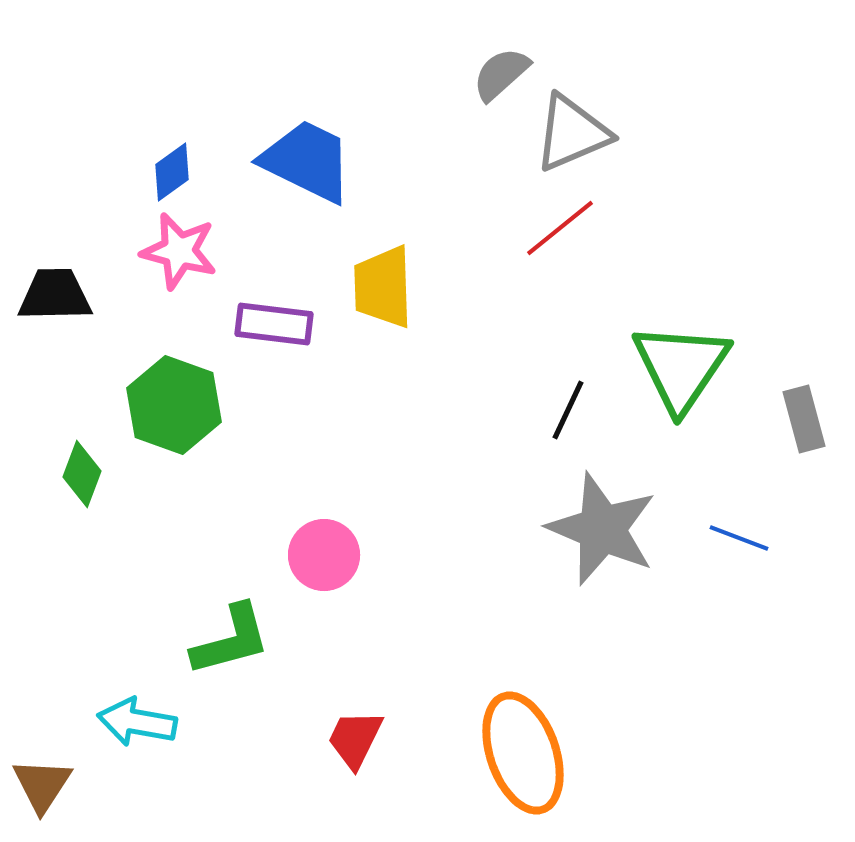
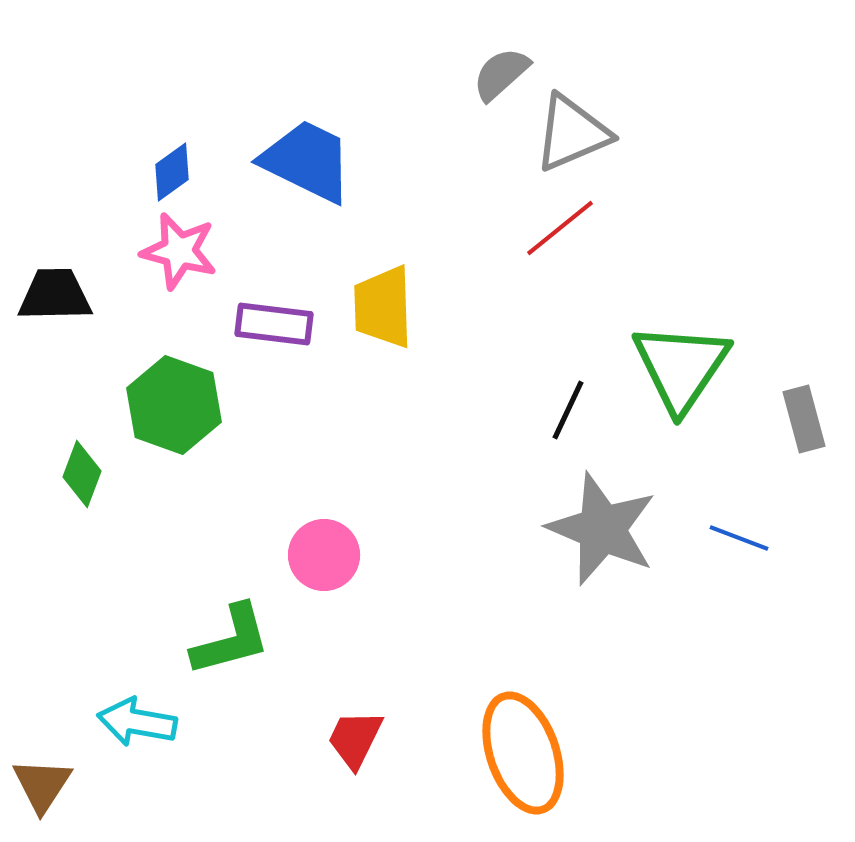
yellow trapezoid: moved 20 px down
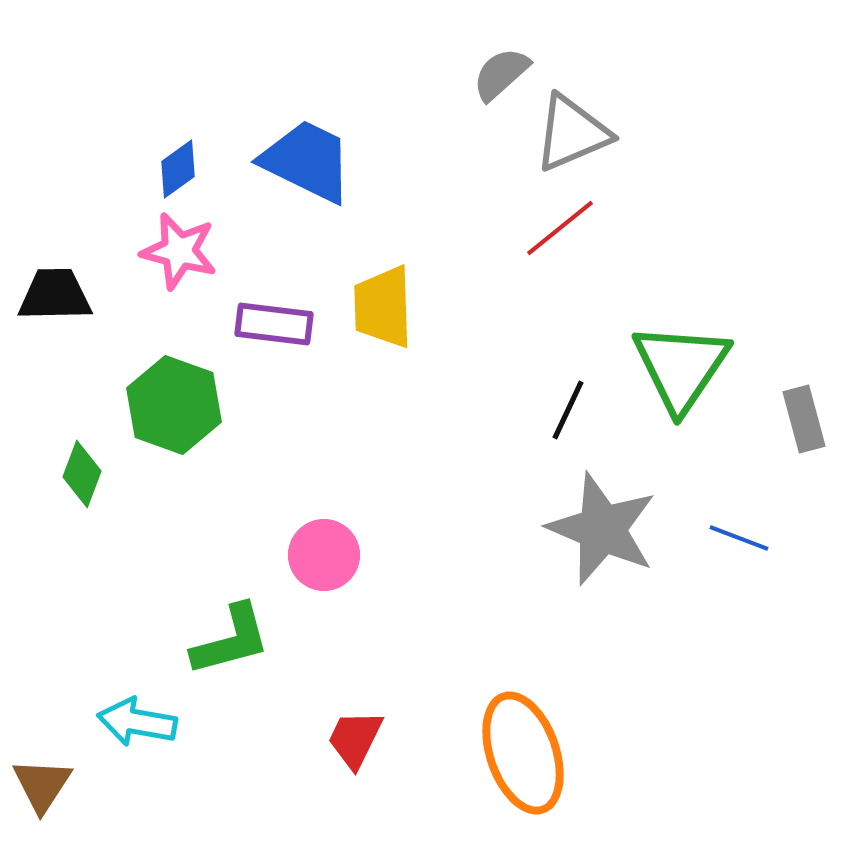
blue diamond: moved 6 px right, 3 px up
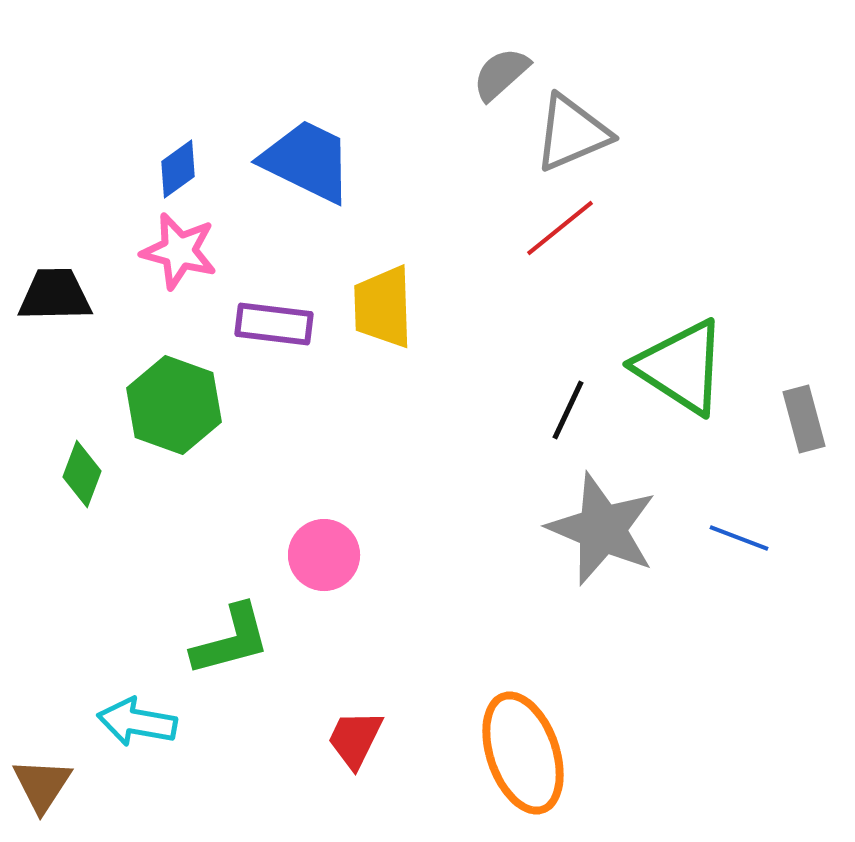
green triangle: rotated 31 degrees counterclockwise
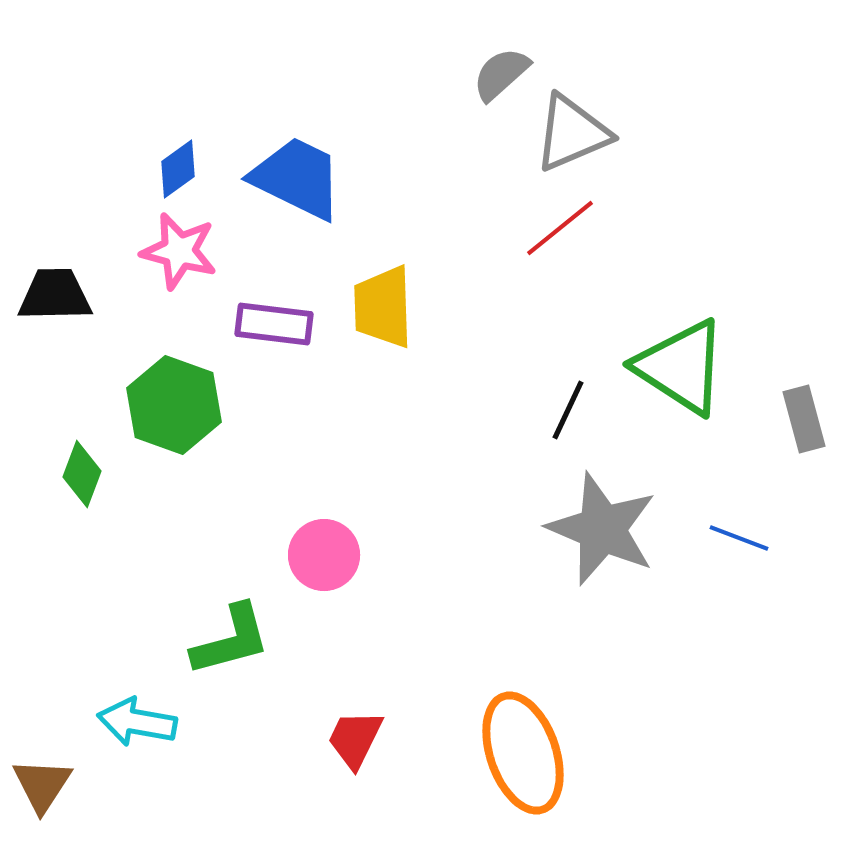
blue trapezoid: moved 10 px left, 17 px down
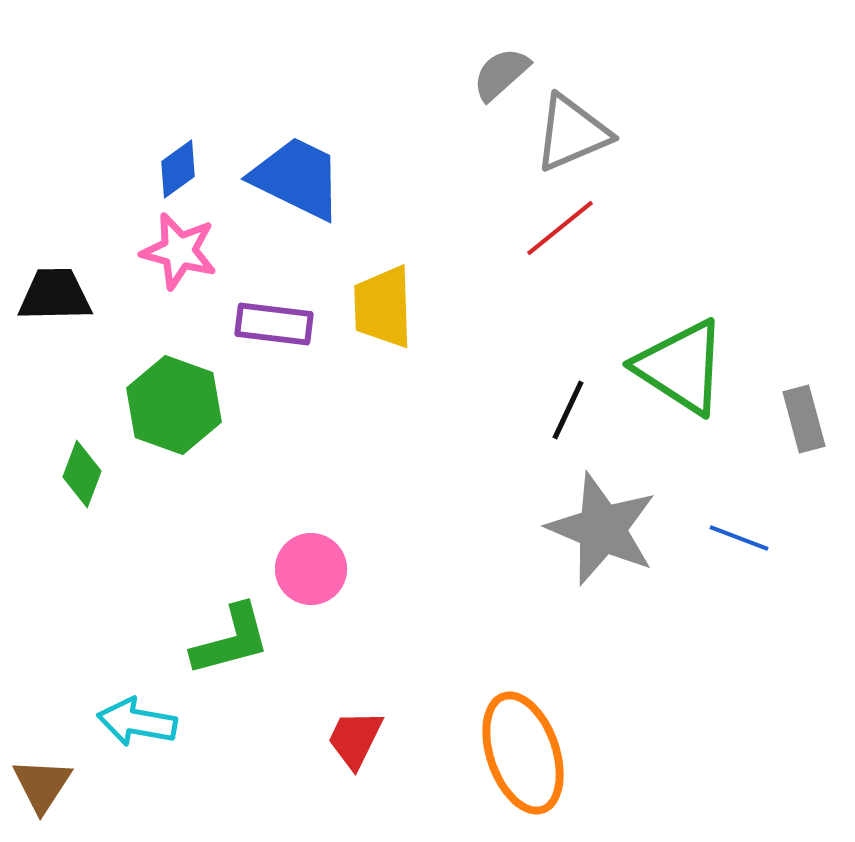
pink circle: moved 13 px left, 14 px down
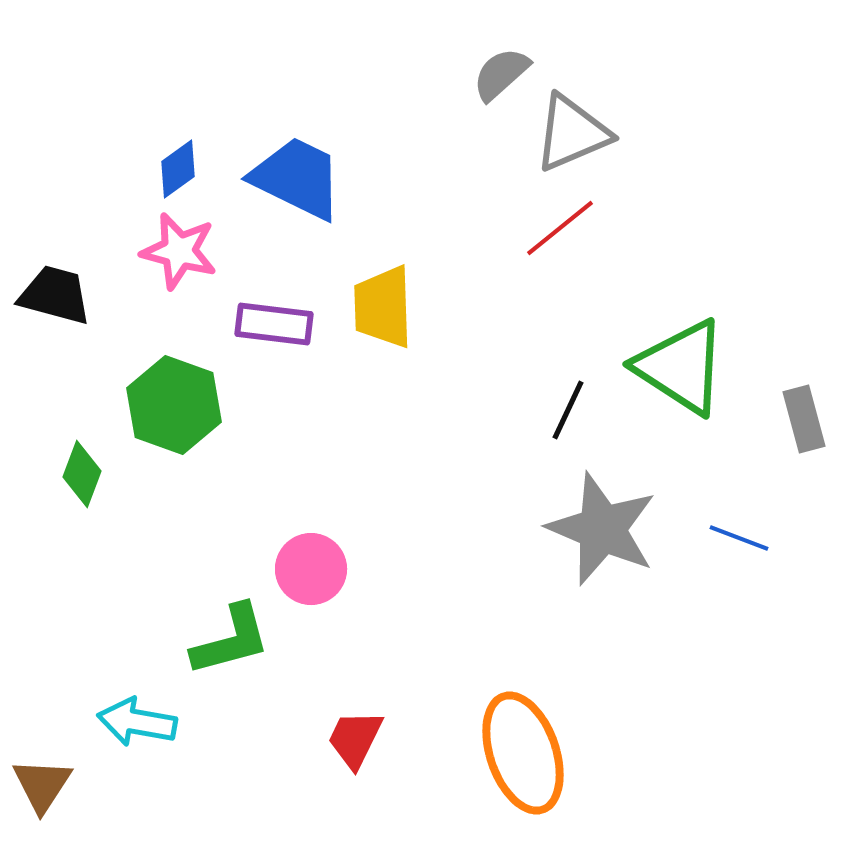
black trapezoid: rotated 16 degrees clockwise
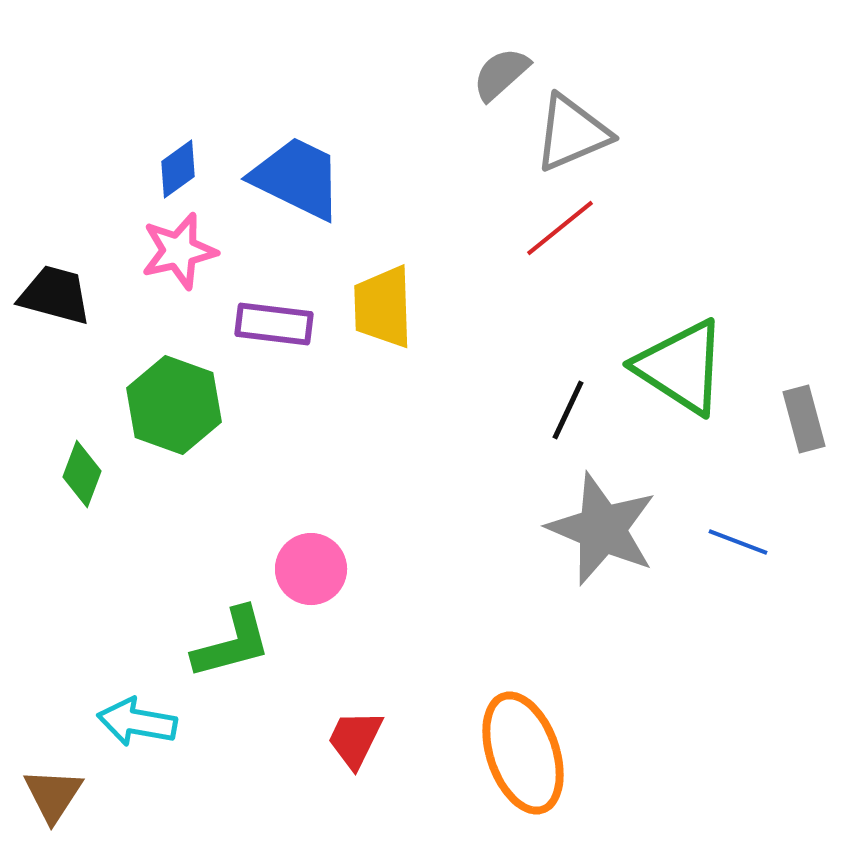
pink star: rotated 28 degrees counterclockwise
blue line: moved 1 px left, 4 px down
green L-shape: moved 1 px right, 3 px down
brown triangle: moved 11 px right, 10 px down
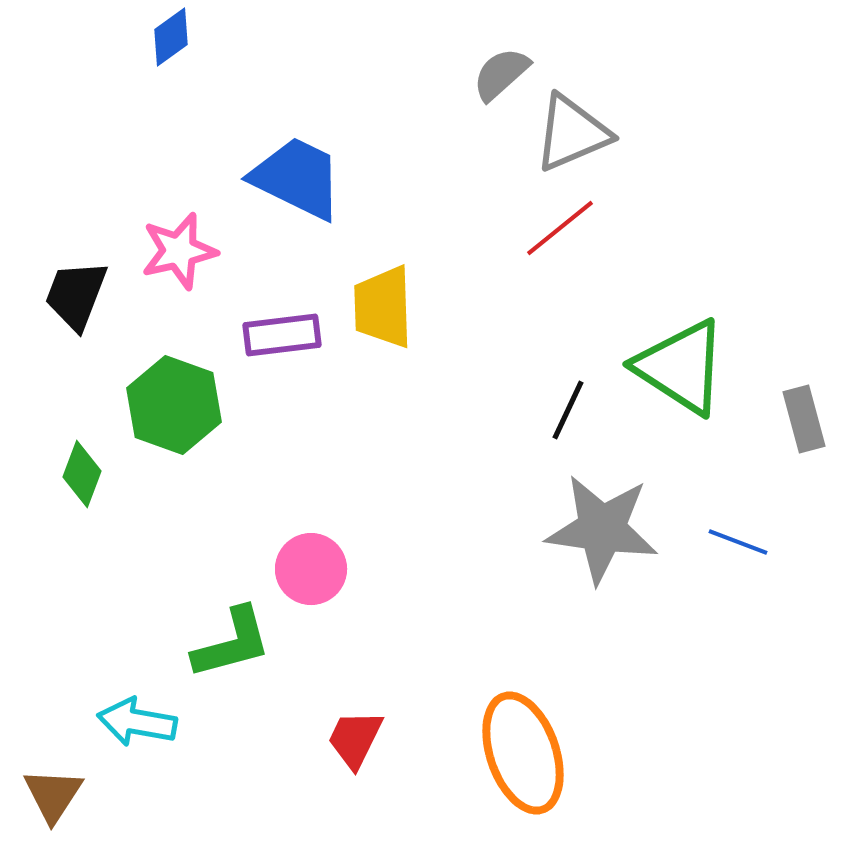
blue diamond: moved 7 px left, 132 px up
black trapezoid: moved 21 px right; rotated 84 degrees counterclockwise
purple rectangle: moved 8 px right, 11 px down; rotated 14 degrees counterclockwise
gray star: rotated 15 degrees counterclockwise
